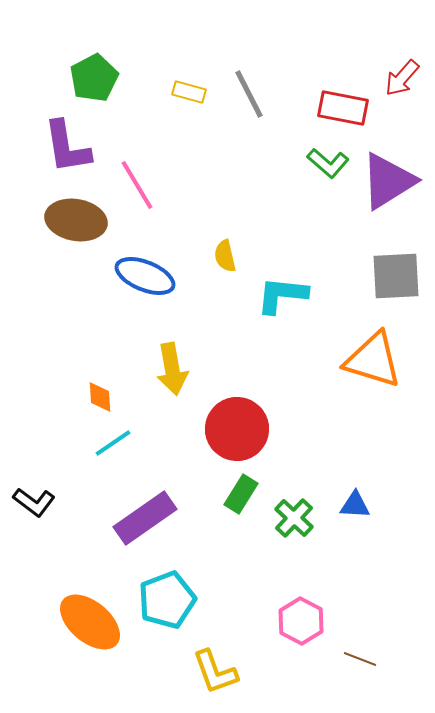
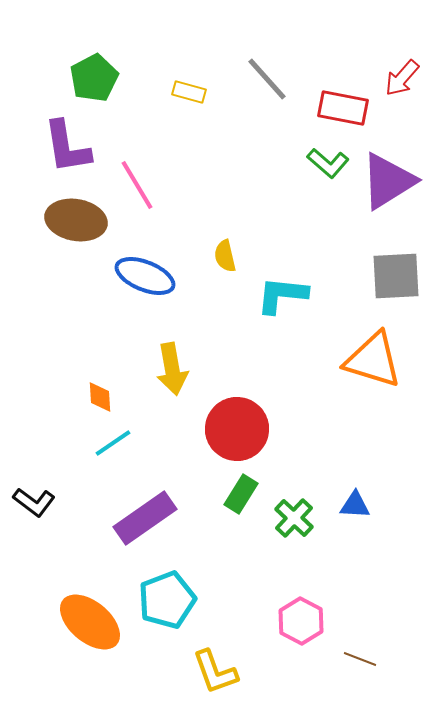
gray line: moved 18 px right, 15 px up; rotated 15 degrees counterclockwise
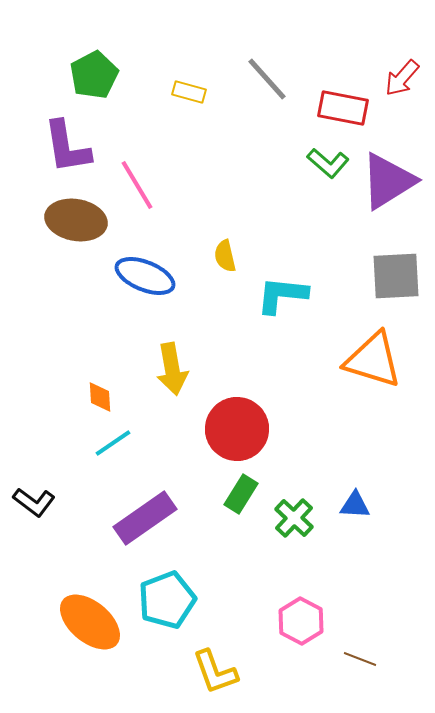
green pentagon: moved 3 px up
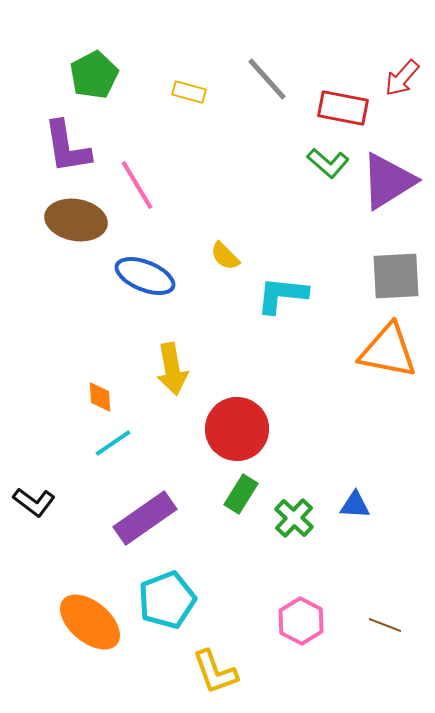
yellow semicircle: rotated 32 degrees counterclockwise
orange triangle: moved 15 px right, 9 px up; rotated 6 degrees counterclockwise
brown line: moved 25 px right, 34 px up
